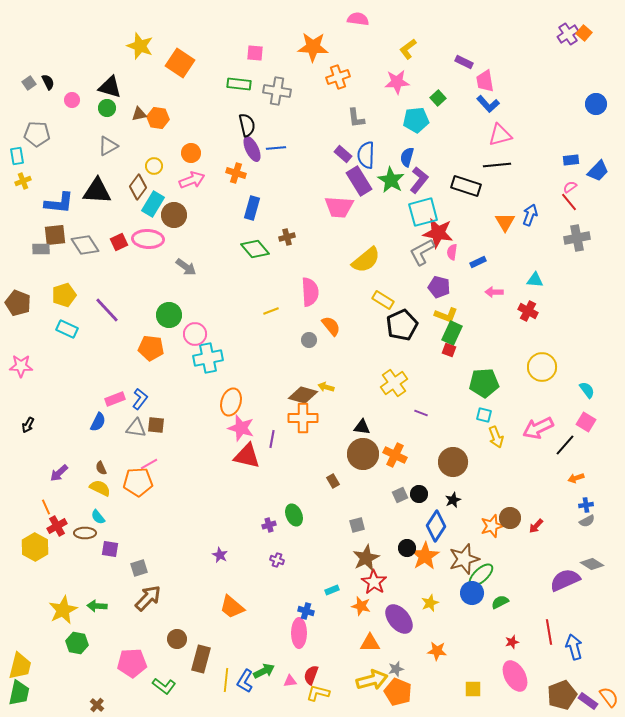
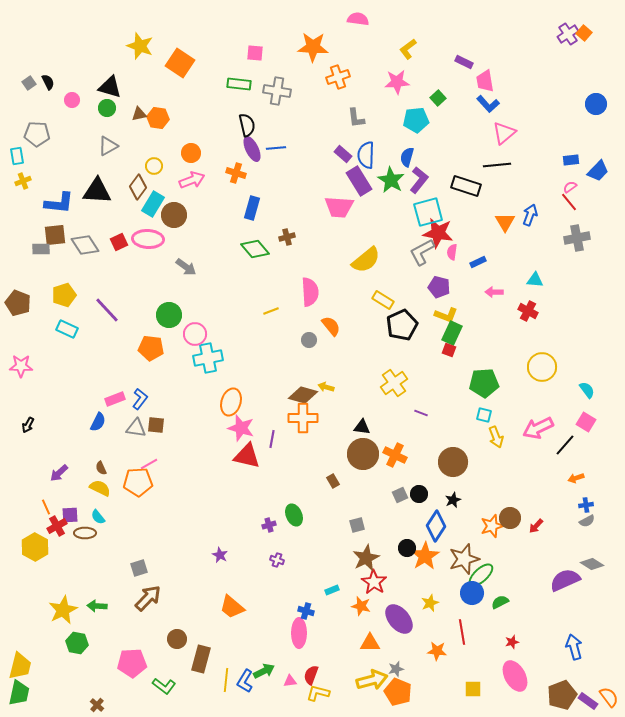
pink triangle at (500, 135): moved 4 px right, 2 px up; rotated 25 degrees counterclockwise
cyan square at (423, 212): moved 5 px right
purple square at (110, 549): moved 40 px left, 34 px up; rotated 12 degrees counterclockwise
red line at (549, 632): moved 87 px left
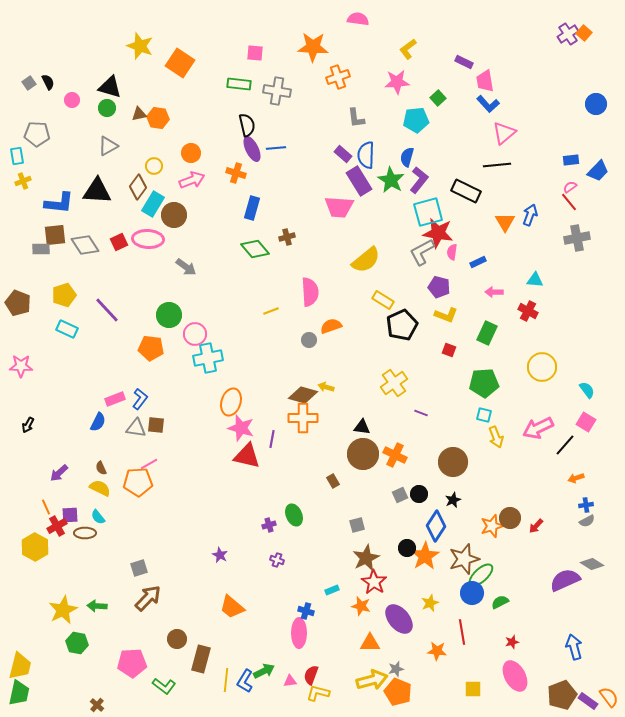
black rectangle at (466, 186): moved 5 px down; rotated 8 degrees clockwise
orange semicircle at (331, 326): rotated 70 degrees counterclockwise
green rectangle at (452, 333): moved 35 px right
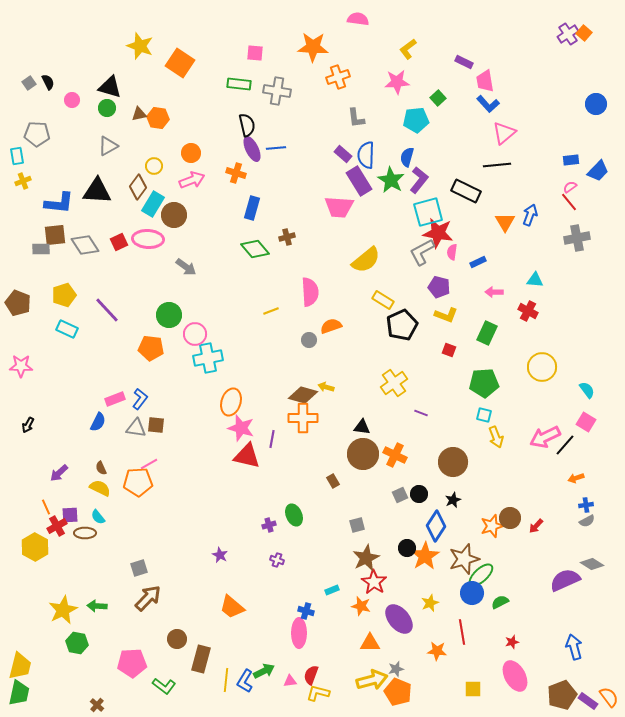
pink arrow at (538, 428): moved 7 px right, 9 px down
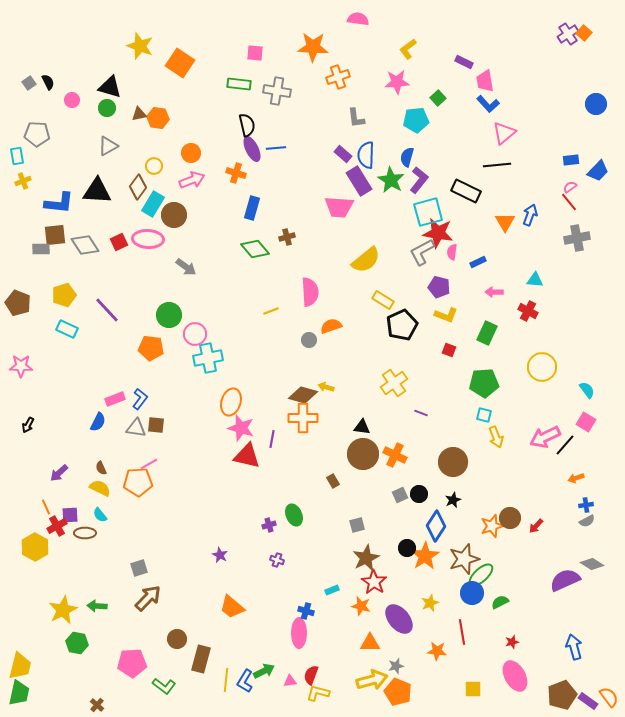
cyan semicircle at (98, 517): moved 2 px right, 2 px up
gray star at (396, 669): moved 3 px up
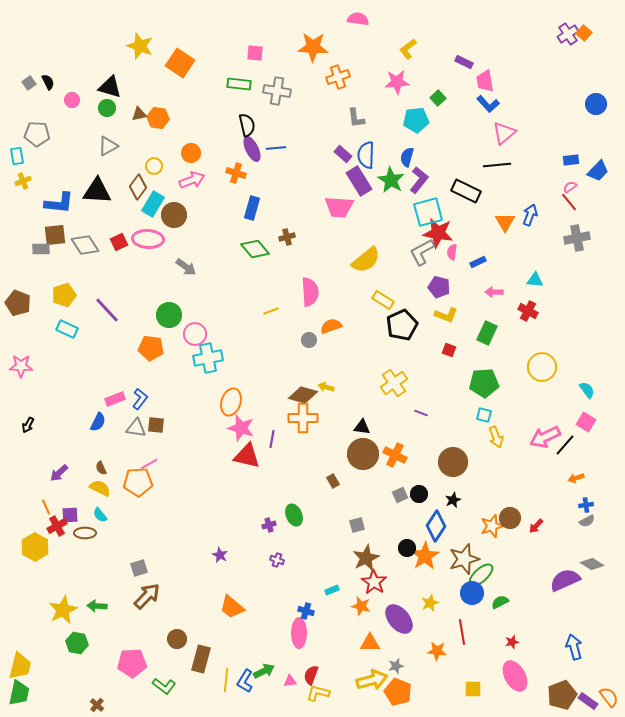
brown arrow at (148, 598): moved 1 px left, 2 px up
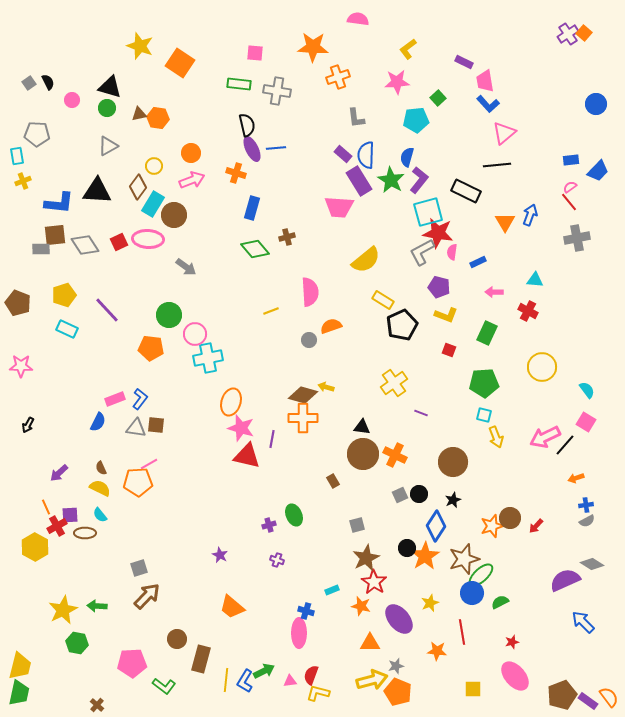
blue arrow at (574, 647): moved 9 px right, 25 px up; rotated 30 degrees counterclockwise
pink ellipse at (515, 676): rotated 12 degrees counterclockwise
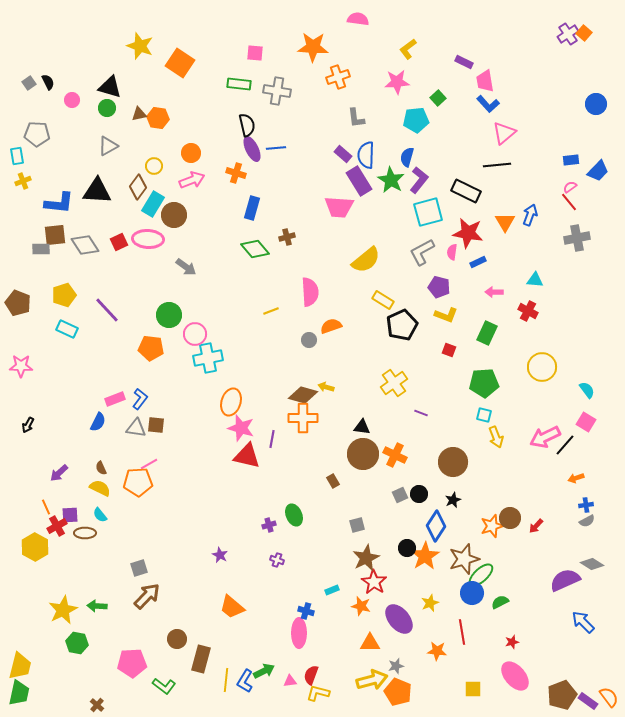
red star at (438, 233): moved 30 px right
